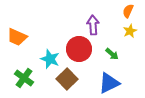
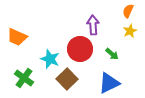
red circle: moved 1 px right
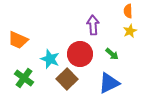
orange semicircle: rotated 24 degrees counterclockwise
orange trapezoid: moved 1 px right, 3 px down
red circle: moved 5 px down
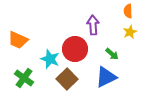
yellow star: moved 1 px down
red circle: moved 5 px left, 5 px up
blue triangle: moved 3 px left, 6 px up
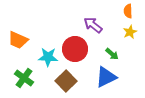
purple arrow: rotated 48 degrees counterclockwise
cyan star: moved 2 px left, 2 px up; rotated 18 degrees counterclockwise
brown square: moved 1 px left, 2 px down
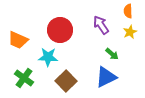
purple arrow: moved 8 px right; rotated 18 degrees clockwise
red circle: moved 15 px left, 19 px up
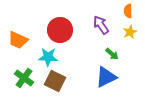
brown square: moved 11 px left; rotated 20 degrees counterclockwise
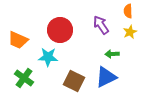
green arrow: rotated 136 degrees clockwise
brown square: moved 19 px right
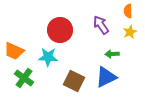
orange trapezoid: moved 4 px left, 11 px down
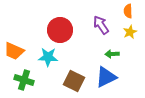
green cross: moved 2 px down; rotated 18 degrees counterclockwise
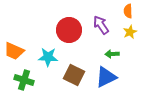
red circle: moved 9 px right
brown square: moved 6 px up
